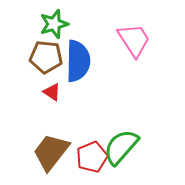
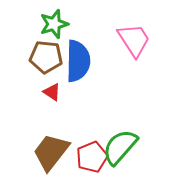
green semicircle: moved 1 px left
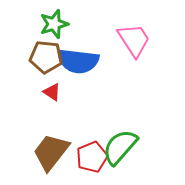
blue semicircle: rotated 96 degrees clockwise
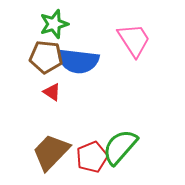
brown trapezoid: rotated 6 degrees clockwise
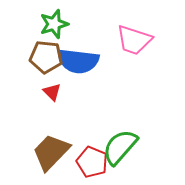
pink trapezoid: rotated 141 degrees clockwise
red triangle: rotated 12 degrees clockwise
red pentagon: moved 5 px down; rotated 28 degrees counterclockwise
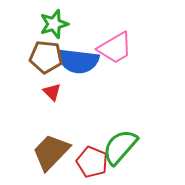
pink trapezoid: moved 19 px left, 8 px down; rotated 48 degrees counterclockwise
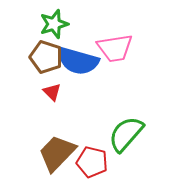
pink trapezoid: rotated 21 degrees clockwise
brown pentagon: rotated 12 degrees clockwise
blue semicircle: rotated 9 degrees clockwise
green semicircle: moved 6 px right, 13 px up
brown trapezoid: moved 6 px right, 1 px down
red pentagon: rotated 8 degrees counterclockwise
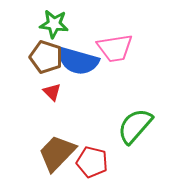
green star: rotated 24 degrees clockwise
green semicircle: moved 9 px right, 8 px up
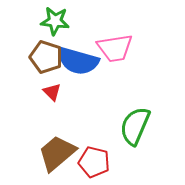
green star: moved 1 px right, 3 px up
green semicircle: rotated 18 degrees counterclockwise
brown trapezoid: rotated 6 degrees clockwise
red pentagon: moved 2 px right
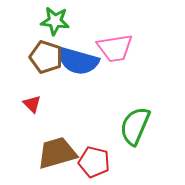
red triangle: moved 20 px left, 12 px down
brown trapezoid: rotated 24 degrees clockwise
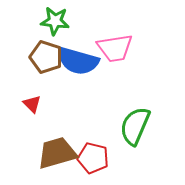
red pentagon: moved 1 px left, 4 px up
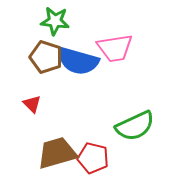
green semicircle: rotated 138 degrees counterclockwise
